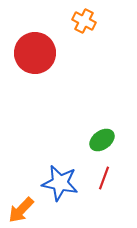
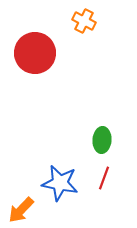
green ellipse: rotated 50 degrees counterclockwise
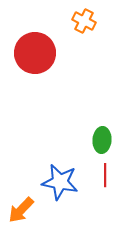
red line: moved 1 px right, 3 px up; rotated 20 degrees counterclockwise
blue star: moved 1 px up
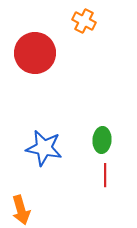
blue star: moved 16 px left, 34 px up
orange arrow: rotated 60 degrees counterclockwise
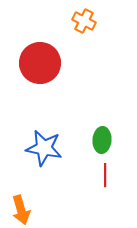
red circle: moved 5 px right, 10 px down
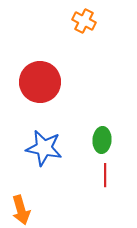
red circle: moved 19 px down
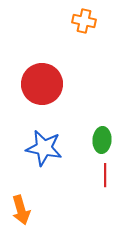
orange cross: rotated 15 degrees counterclockwise
red circle: moved 2 px right, 2 px down
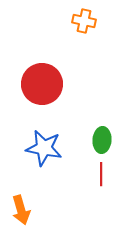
red line: moved 4 px left, 1 px up
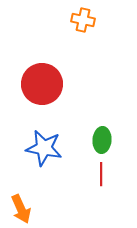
orange cross: moved 1 px left, 1 px up
orange arrow: moved 1 px up; rotated 8 degrees counterclockwise
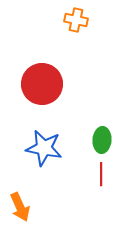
orange cross: moved 7 px left
orange arrow: moved 1 px left, 2 px up
